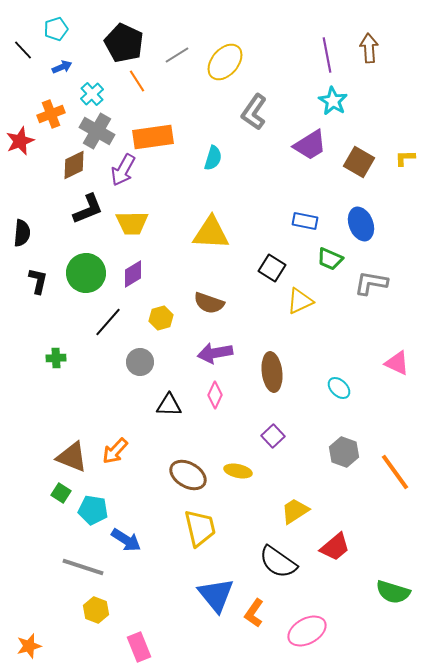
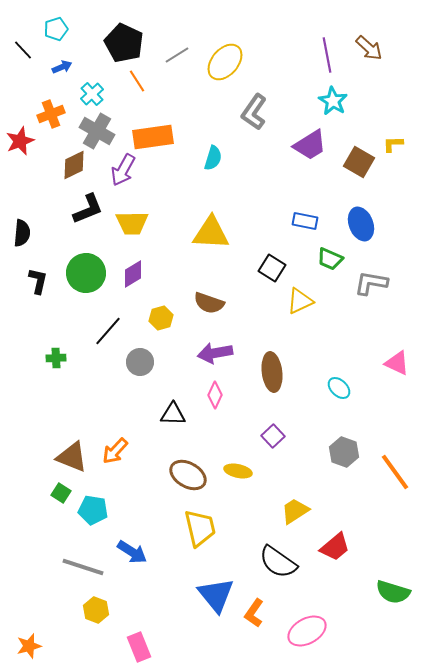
brown arrow at (369, 48): rotated 136 degrees clockwise
yellow L-shape at (405, 158): moved 12 px left, 14 px up
black line at (108, 322): moved 9 px down
black triangle at (169, 405): moved 4 px right, 9 px down
blue arrow at (126, 540): moved 6 px right, 12 px down
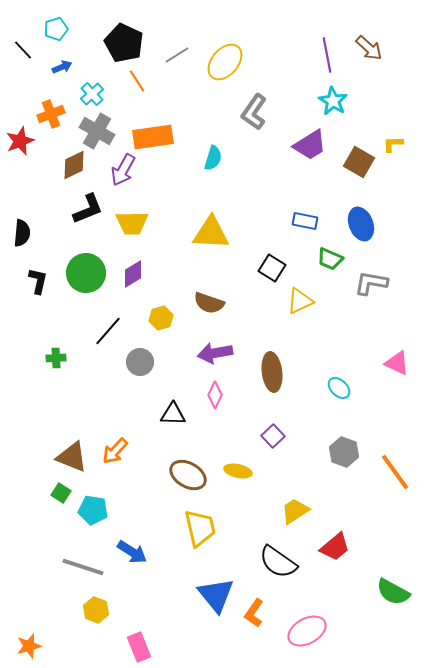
green semicircle at (393, 592): rotated 12 degrees clockwise
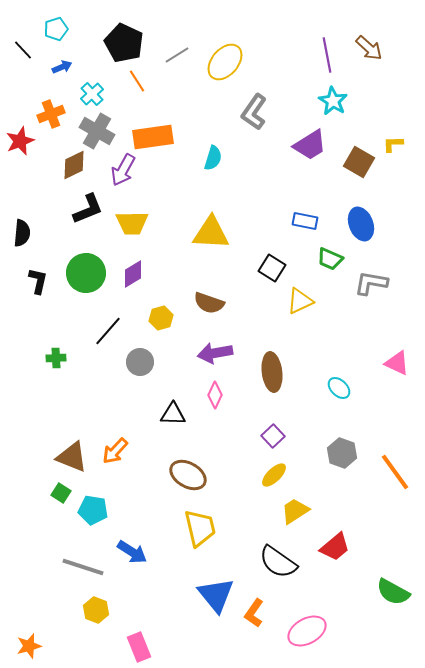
gray hexagon at (344, 452): moved 2 px left, 1 px down
yellow ellipse at (238, 471): moved 36 px right, 4 px down; rotated 56 degrees counterclockwise
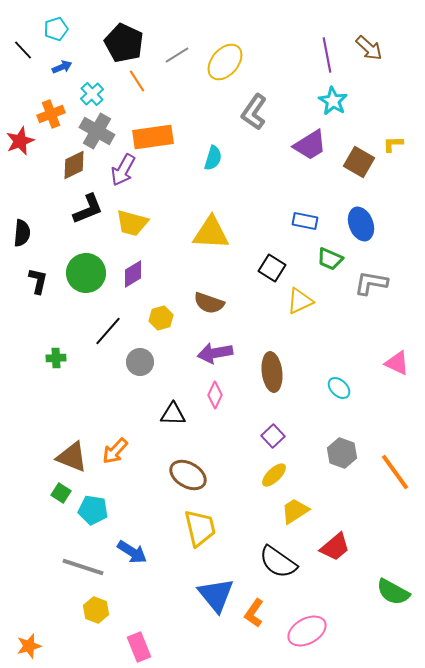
yellow trapezoid at (132, 223): rotated 16 degrees clockwise
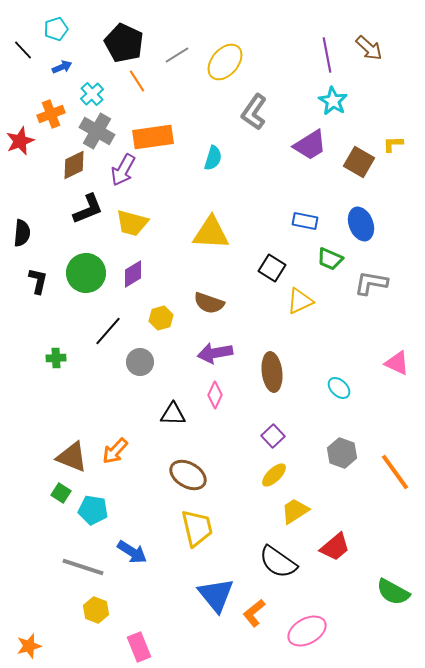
yellow trapezoid at (200, 528): moved 3 px left
orange L-shape at (254, 613): rotated 16 degrees clockwise
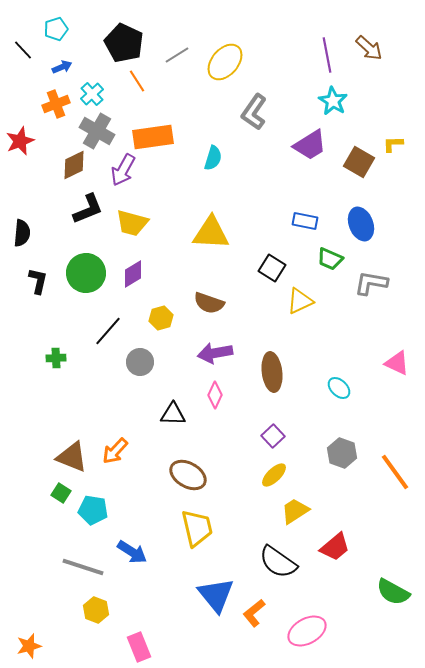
orange cross at (51, 114): moved 5 px right, 10 px up
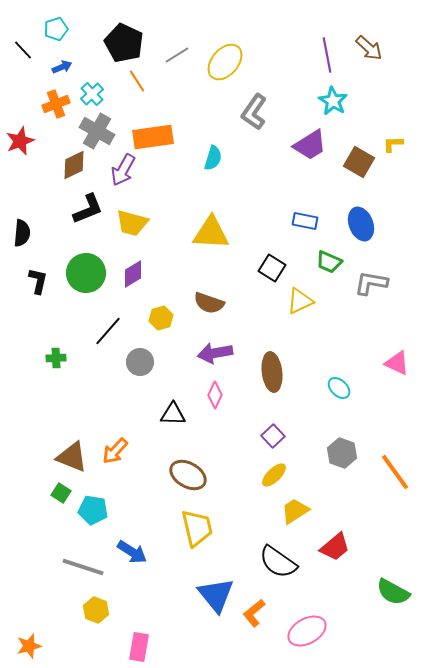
green trapezoid at (330, 259): moved 1 px left, 3 px down
pink rectangle at (139, 647): rotated 32 degrees clockwise
